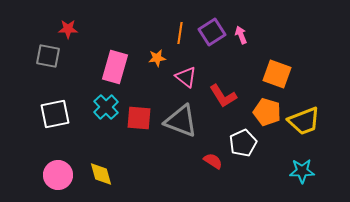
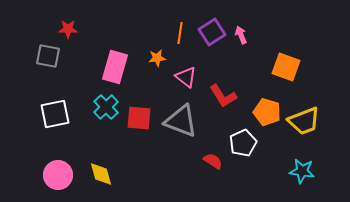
orange square: moved 9 px right, 7 px up
cyan star: rotated 10 degrees clockwise
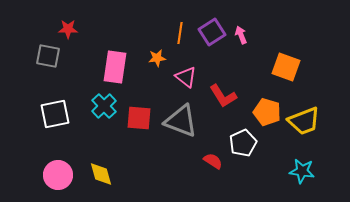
pink rectangle: rotated 8 degrees counterclockwise
cyan cross: moved 2 px left, 1 px up
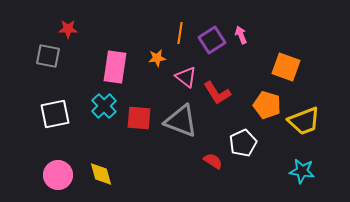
purple square: moved 8 px down
red L-shape: moved 6 px left, 3 px up
orange pentagon: moved 7 px up
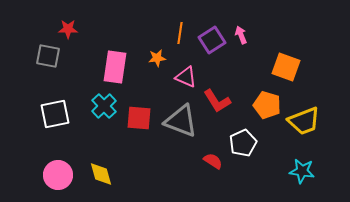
pink triangle: rotated 15 degrees counterclockwise
red L-shape: moved 8 px down
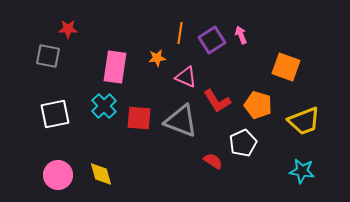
orange pentagon: moved 9 px left
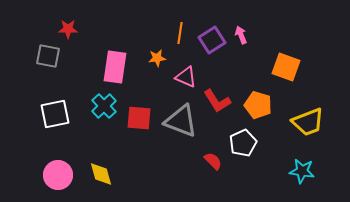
yellow trapezoid: moved 4 px right, 1 px down
red semicircle: rotated 12 degrees clockwise
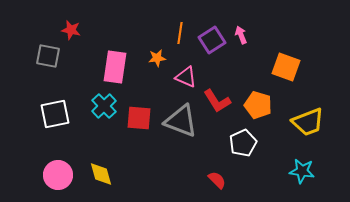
red star: moved 3 px right, 1 px down; rotated 12 degrees clockwise
red semicircle: moved 4 px right, 19 px down
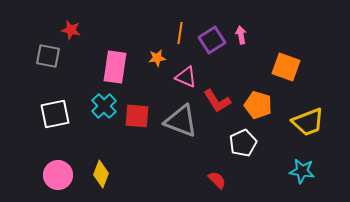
pink arrow: rotated 12 degrees clockwise
red square: moved 2 px left, 2 px up
yellow diamond: rotated 36 degrees clockwise
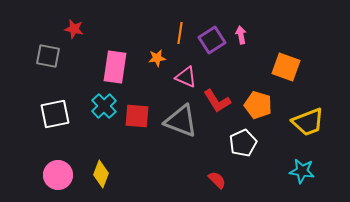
red star: moved 3 px right, 1 px up
